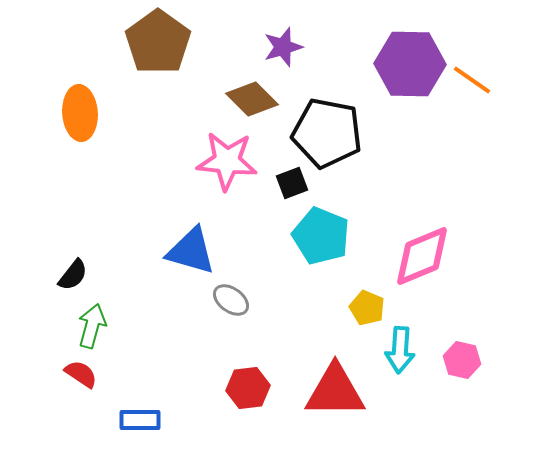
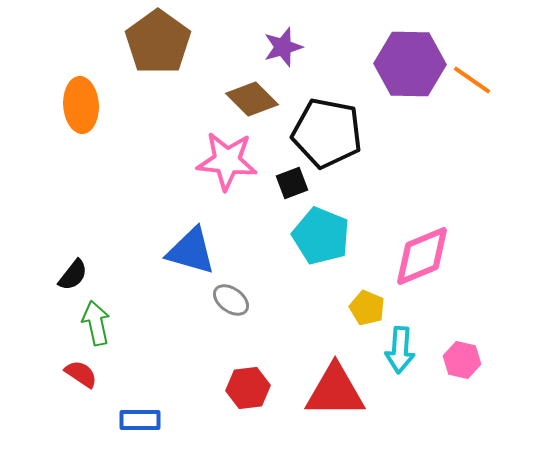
orange ellipse: moved 1 px right, 8 px up
green arrow: moved 4 px right, 3 px up; rotated 27 degrees counterclockwise
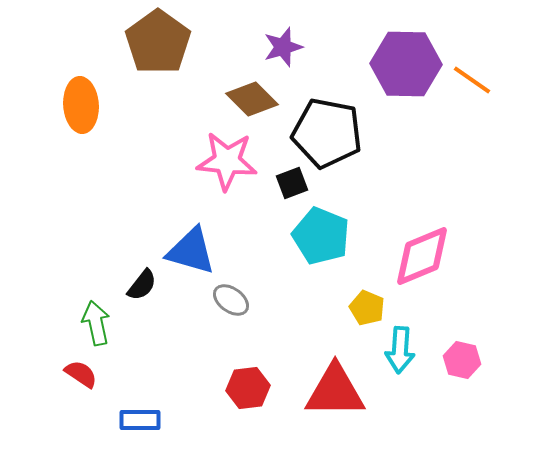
purple hexagon: moved 4 px left
black semicircle: moved 69 px right, 10 px down
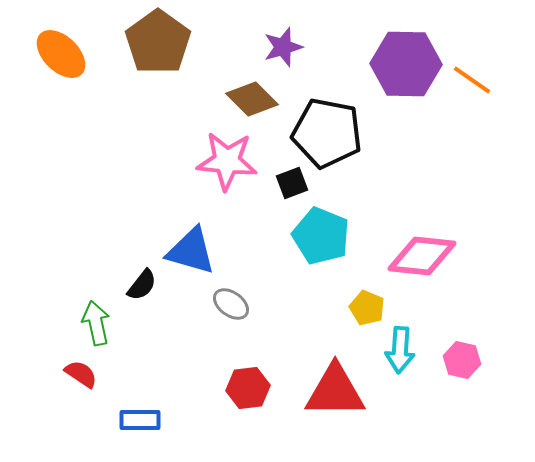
orange ellipse: moved 20 px left, 51 px up; rotated 42 degrees counterclockwise
pink diamond: rotated 28 degrees clockwise
gray ellipse: moved 4 px down
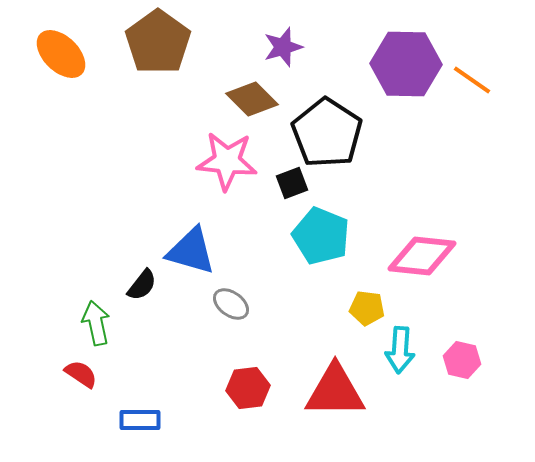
black pentagon: rotated 22 degrees clockwise
yellow pentagon: rotated 16 degrees counterclockwise
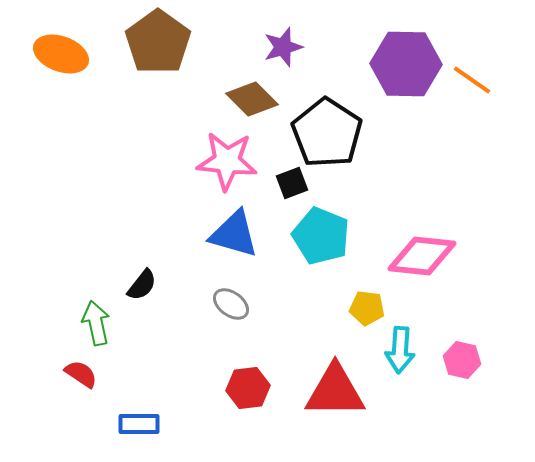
orange ellipse: rotated 24 degrees counterclockwise
blue triangle: moved 43 px right, 17 px up
blue rectangle: moved 1 px left, 4 px down
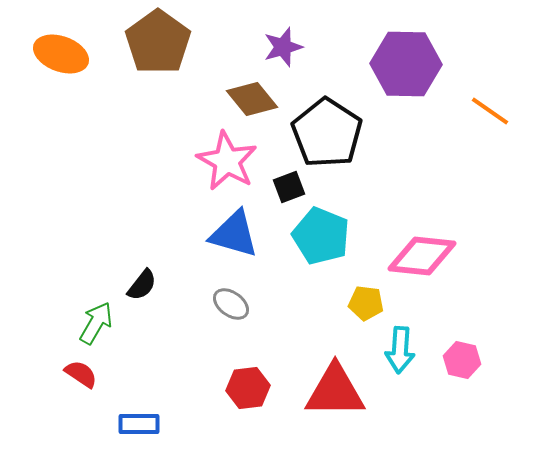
orange line: moved 18 px right, 31 px down
brown diamond: rotated 6 degrees clockwise
pink star: rotated 24 degrees clockwise
black square: moved 3 px left, 4 px down
yellow pentagon: moved 1 px left, 5 px up
green arrow: rotated 42 degrees clockwise
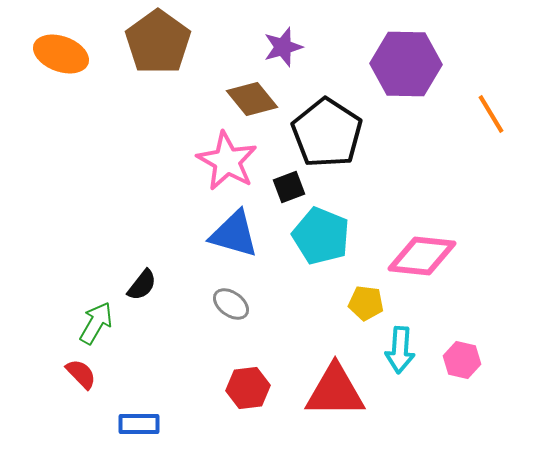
orange line: moved 1 px right, 3 px down; rotated 24 degrees clockwise
red semicircle: rotated 12 degrees clockwise
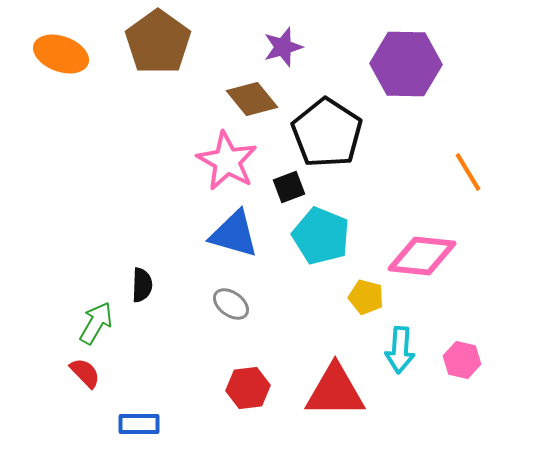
orange line: moved 23 px left, 58 px down
black semicircle: rotated 36 degrees counterclockwise
yellow pentagon: moved 6 px up; rotated 8 degrees clockwise
red semicircle: moved 4 px right, 1 px up
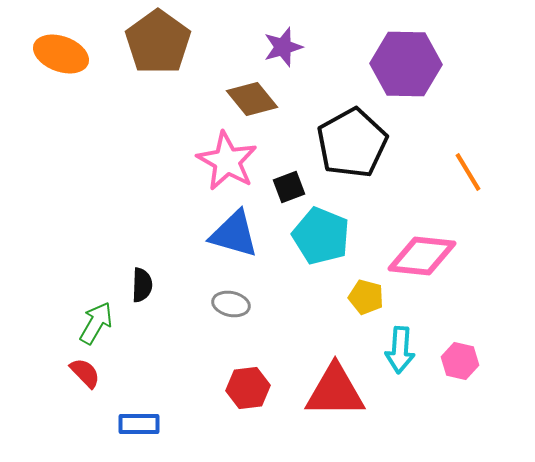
black pentagon: moved 25 px right, 10 px down; rotated 10 degrees clockwise
gray ellipse: rotated 24 degrees counterclockwise
pink hexagon: moved 2 px left, 1 px down
